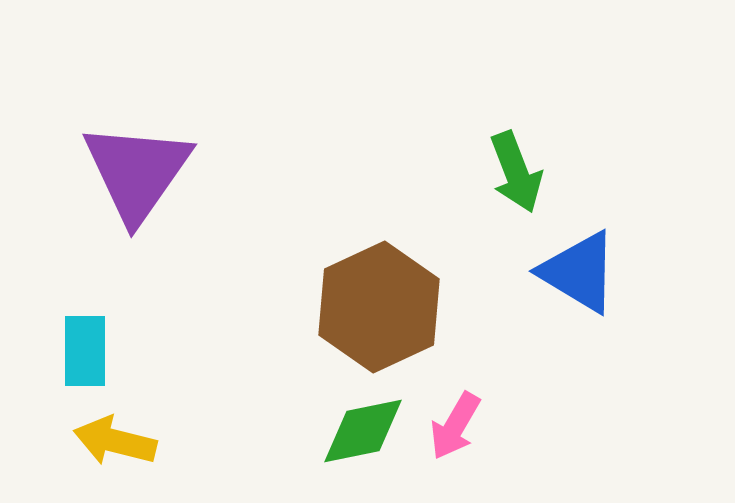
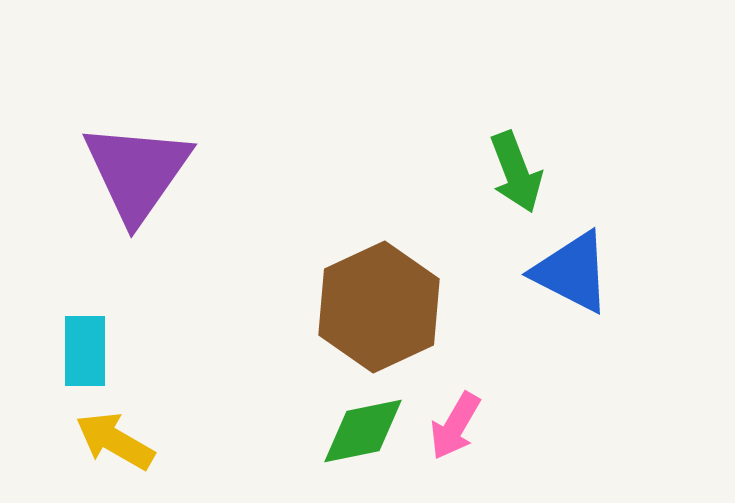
blue triangle: moved 7 px left; rotated 4 degrees counterclockwise
yellow arrow: rotated 16 degrees clockwise
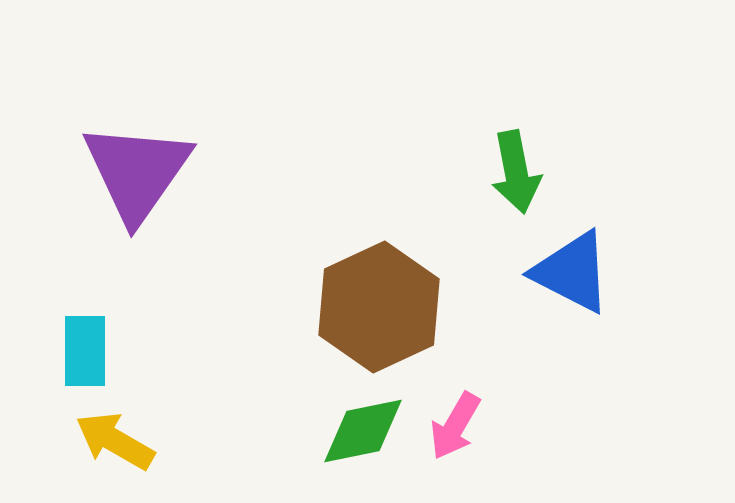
green arrow: rotated 10 degrees clockwise
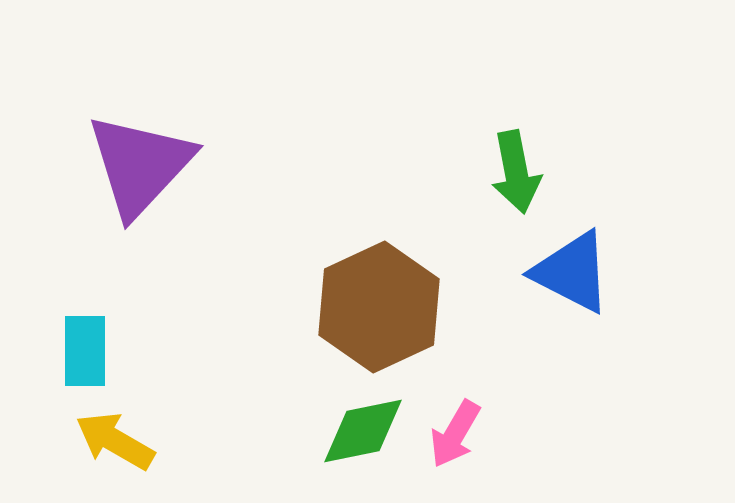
purple triangle: moved 3 px right, 7 px up; rotated 8 degrees clockwise
pink arrow: moved 8 px down
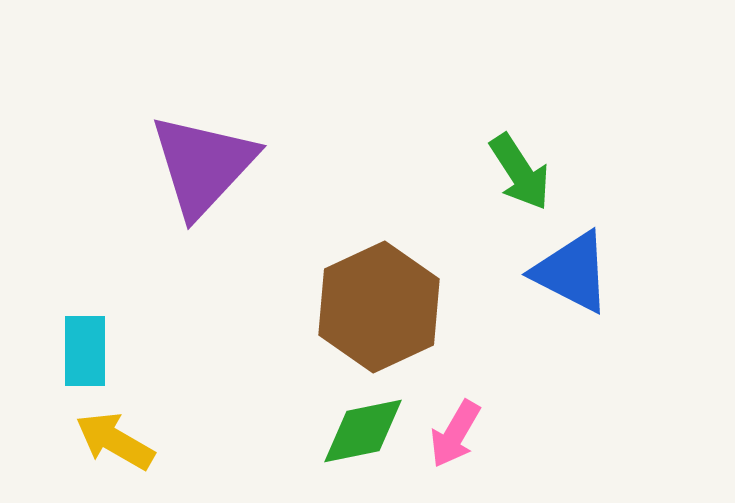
purple triangle: moved 63 px right
green arrow: moved 4 px right; rotated 22 degrees counterclockwise
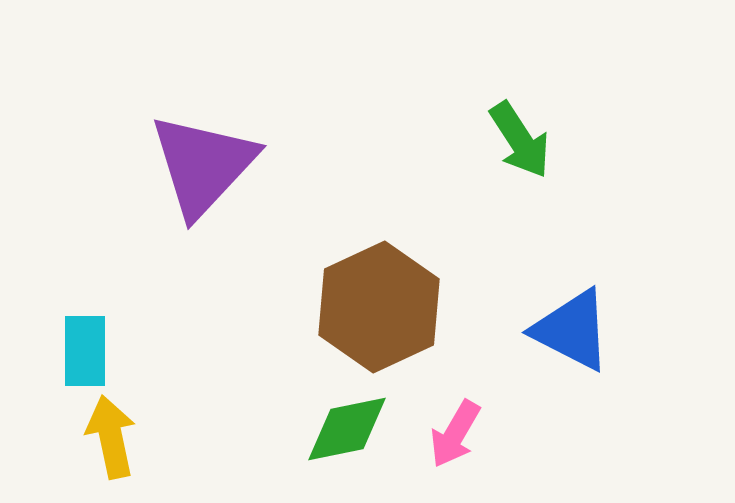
green arrow: moved 32 px up
blue triangle: moved 58 px down
green diamond: moved 16 px left, 2 px up
yellow arrow: moved 4 px left, 4 px up; rotated 48 degrees clockwise
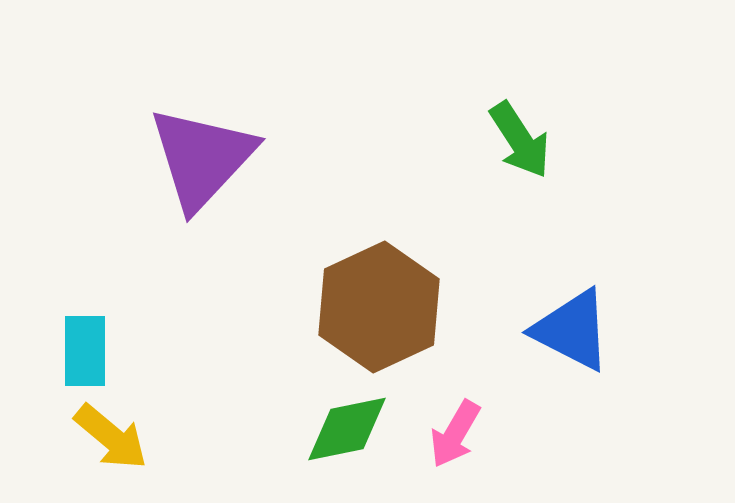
purple triangle: moved 1 px left, 7 px up
yellow arrow: rotated 142 degrees clockwise
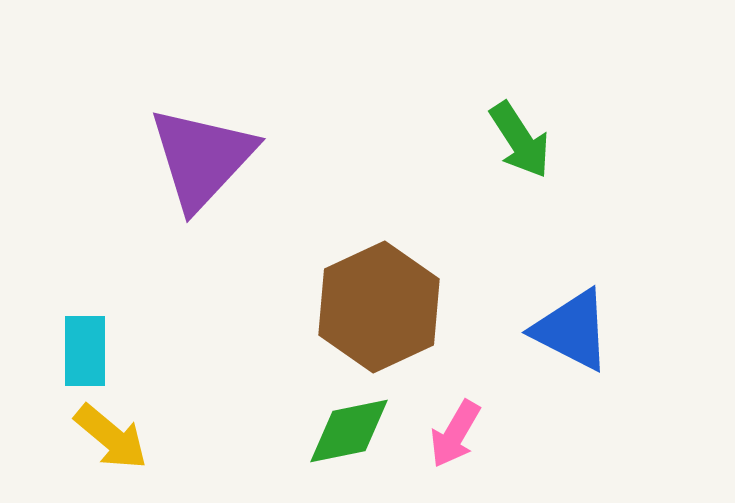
green diamond: moved 2 px right, 2 px down
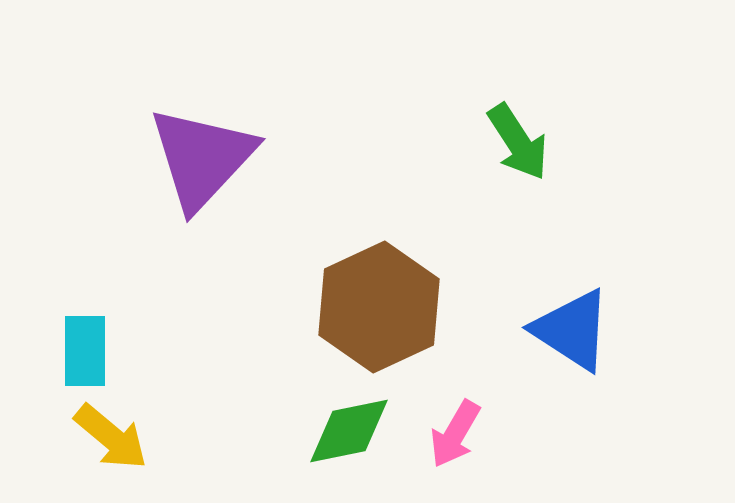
green arrow: moved 2 px left, 2 px down
blue triangle: rotated 6 degrees clockwise
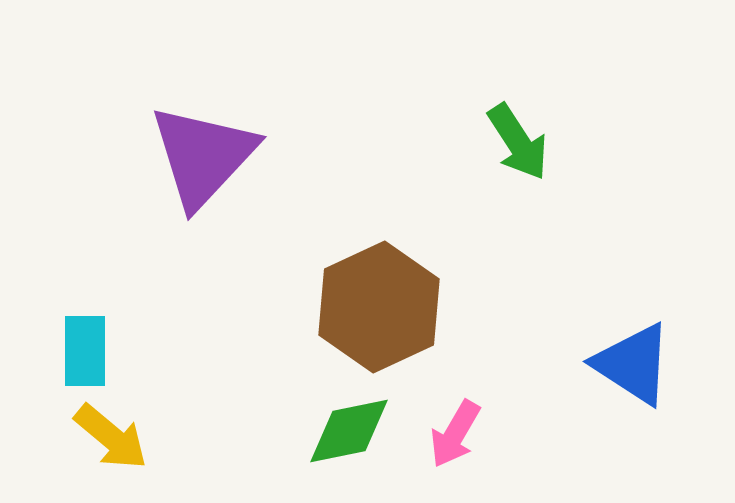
purple triangle: moved 1 px right, 2 px up
blue triangle: moved 61 px right, 34 px down
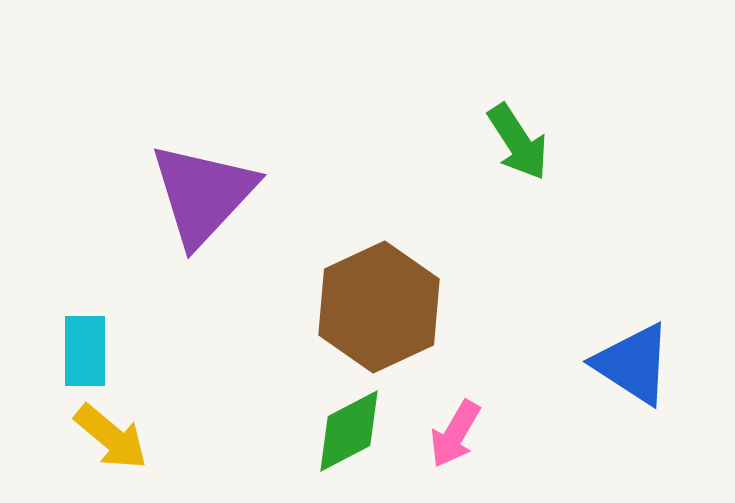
purple triangle: moved 38 px down
green diamond: rotated 16 degrees counterclockwise
